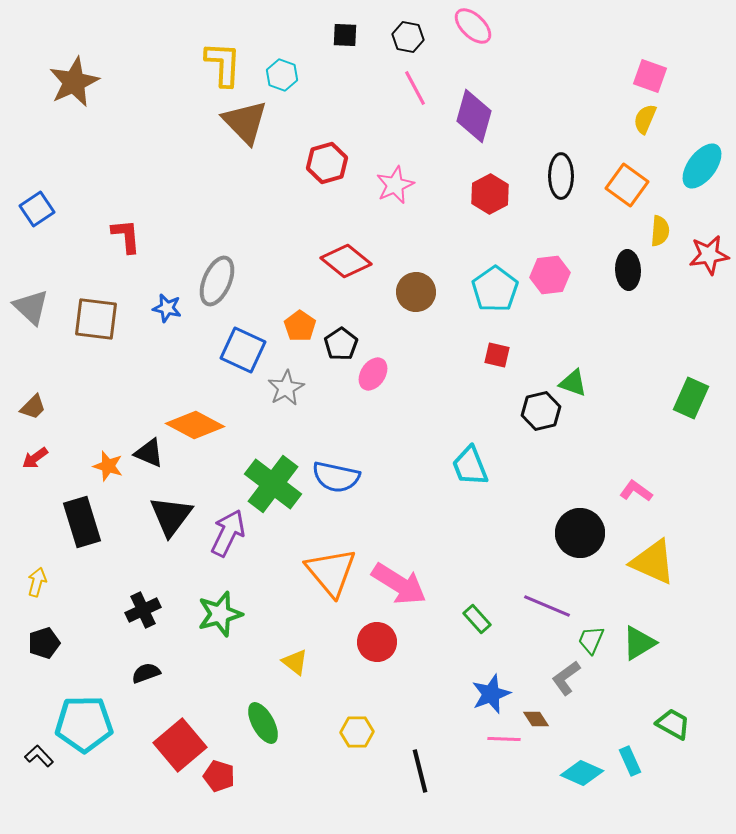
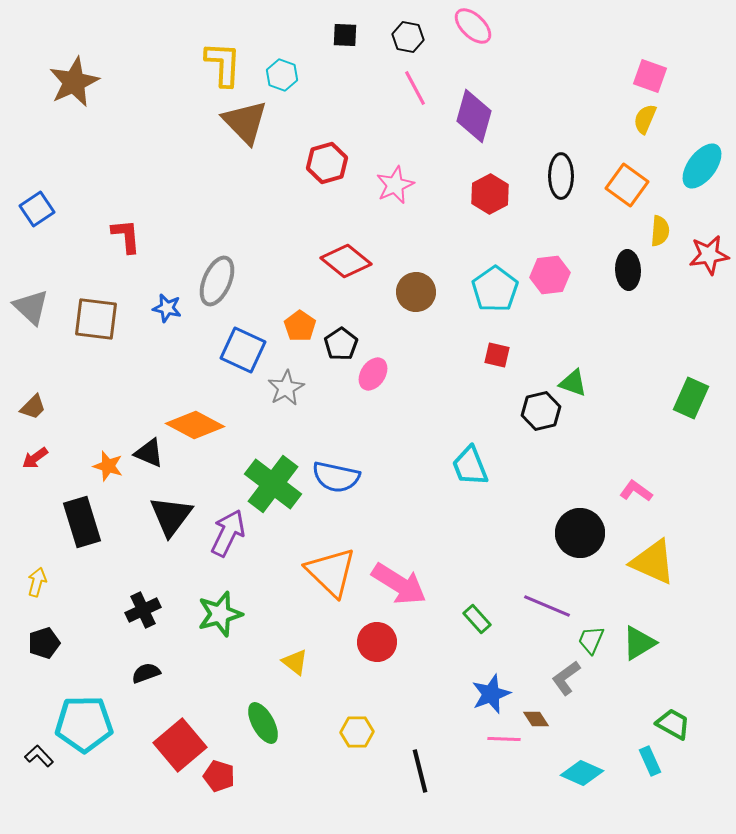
orange triangle at (331, 572): rotated 6 degrees counterclockwise
cyan rectangle at (630, 761): moved 20 px right
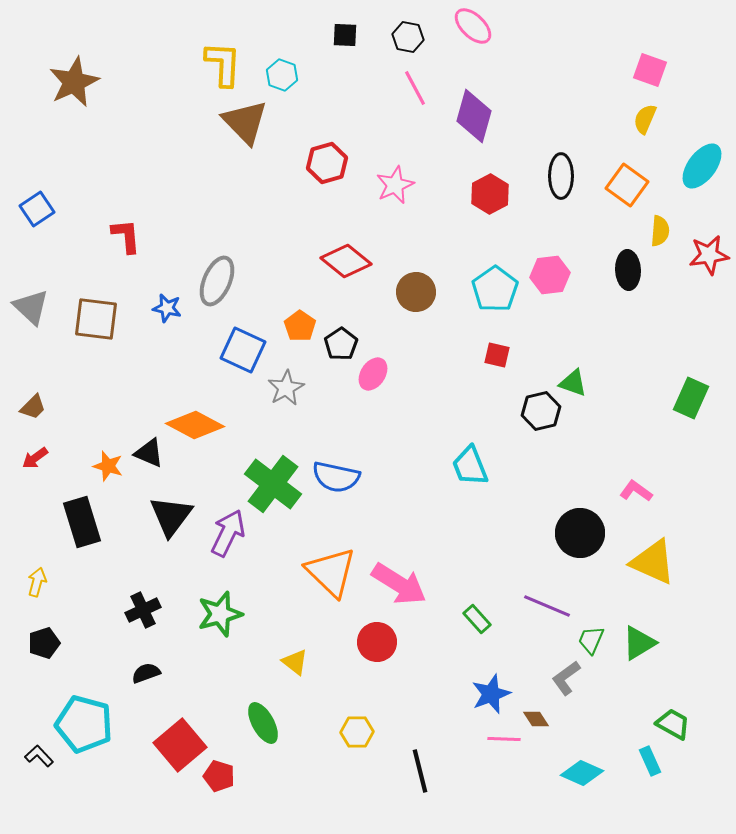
pink square at (650, 76): moved 6 px up
cyan pentagon at (84, 724): rotated 16 degrees clockwise
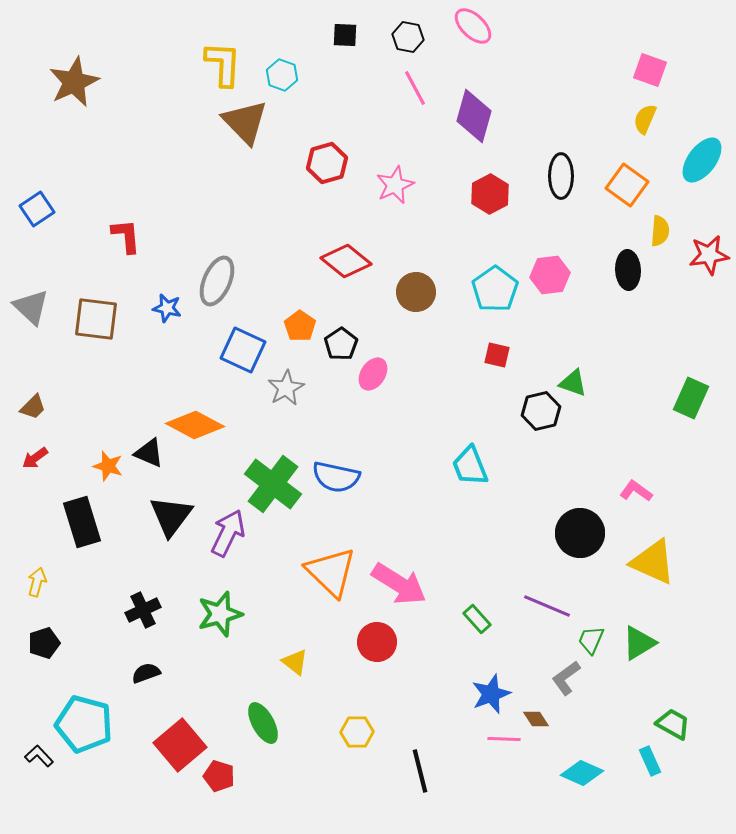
cyan ellipse at (702, 166): moved 6 px up
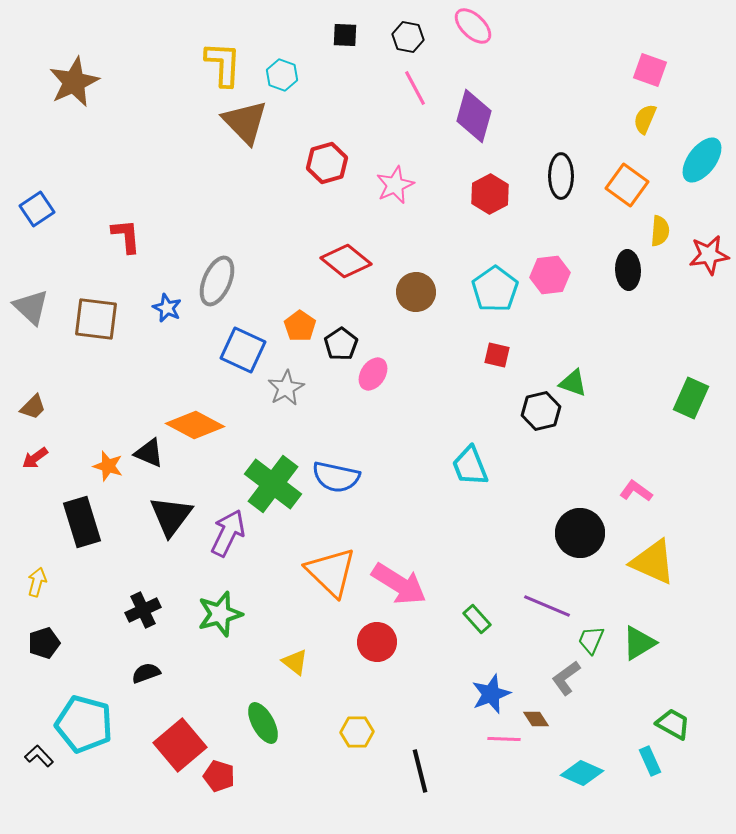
blue star at (167, 308): rotated 12 degrees clockwise
